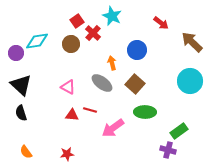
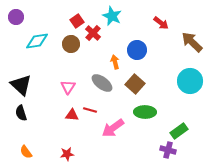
purple circle: moved 36 px up
orange arrow: moved 3 px right, 1 px up
pink triangle: rotated 35 degrees clockwise
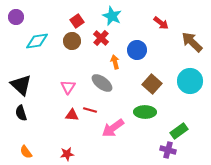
red cross: moved 8 px right, 5 px down
brown circle: moved 1 px right, 3 px up
brown square: moved 17 px right
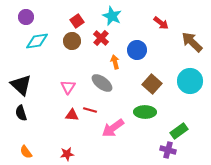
purple circle: moved 10 px right
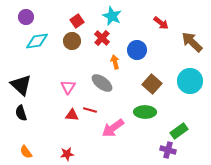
red cross: moved 1 px right
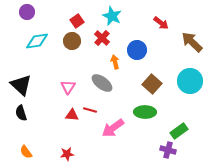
purple circle: moved 1 px right, 5 px up
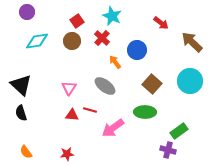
orange arrow: rotated 24 degrees counterclockwise
gray ellipse: moved 3 px right, 3 px down
pink triangle: moved 1 px right, 1 px down
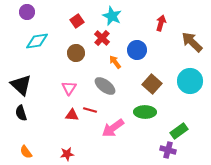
red arrow: rotated 112 degrees counterclockwise
brown circle: moved 4 px right, 12 px down
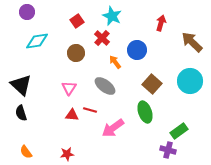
green ellipse: rotated 70 degrees clockwise
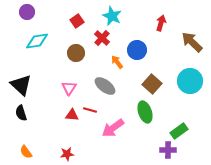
orange arrow: moved 2 px right
purple cross: rotated 14 degrees counterclockwise
